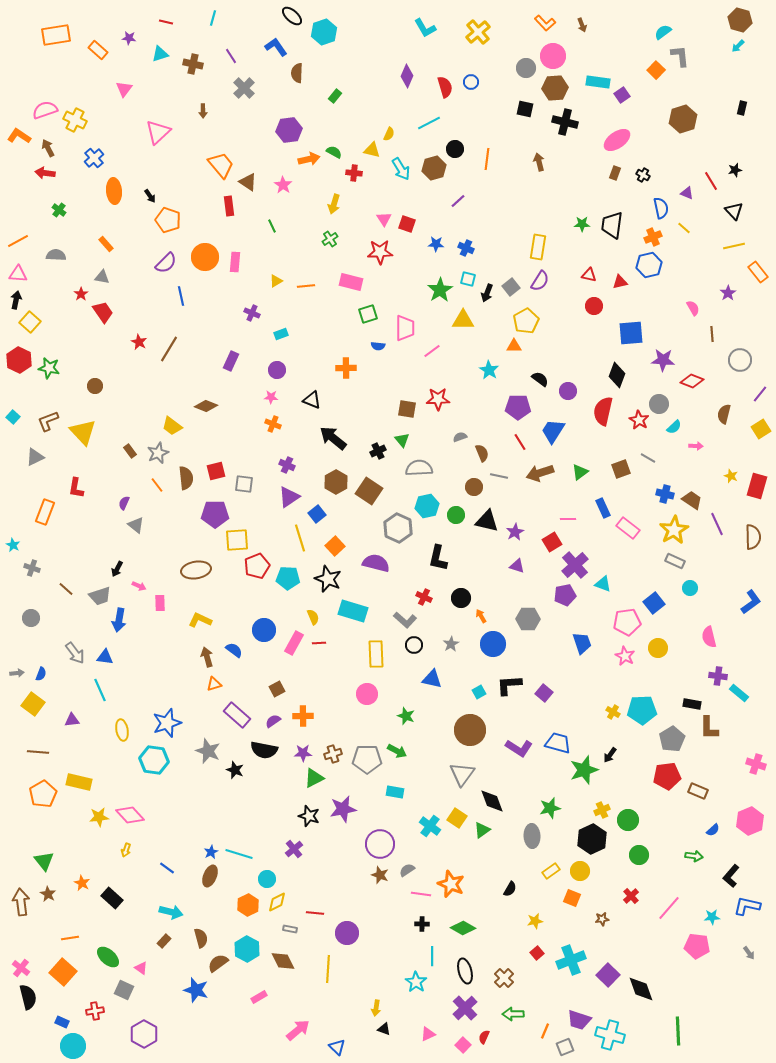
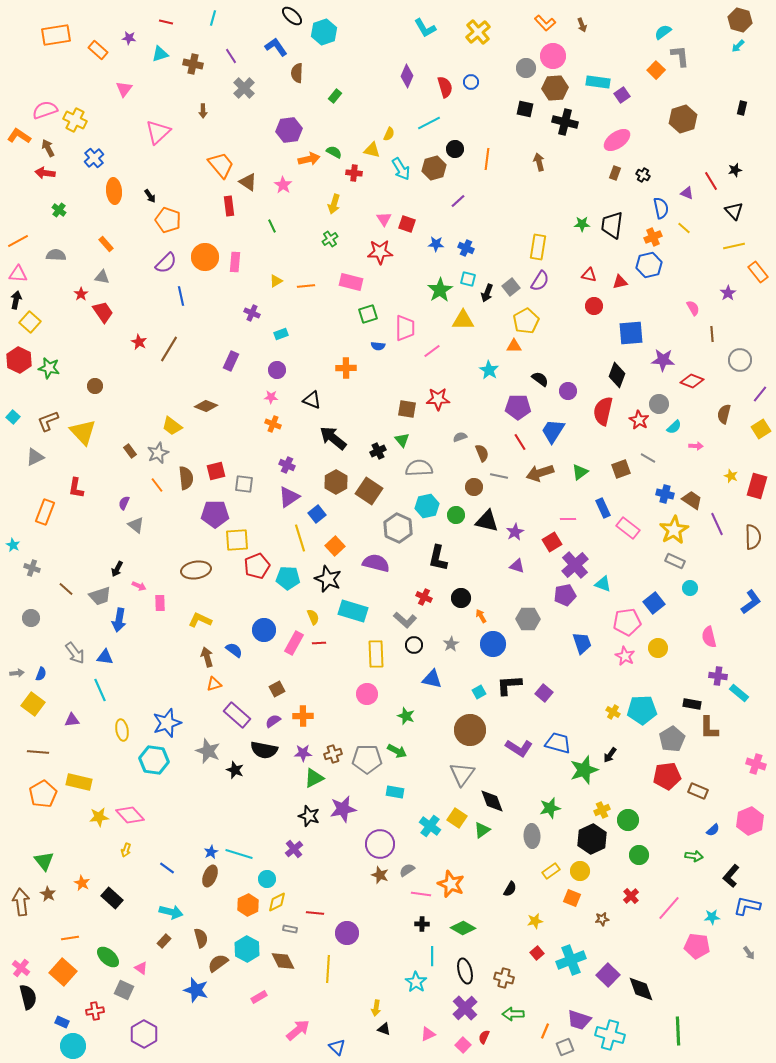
brown cross at (504, 978): rotated 30 degrees counterclockwise
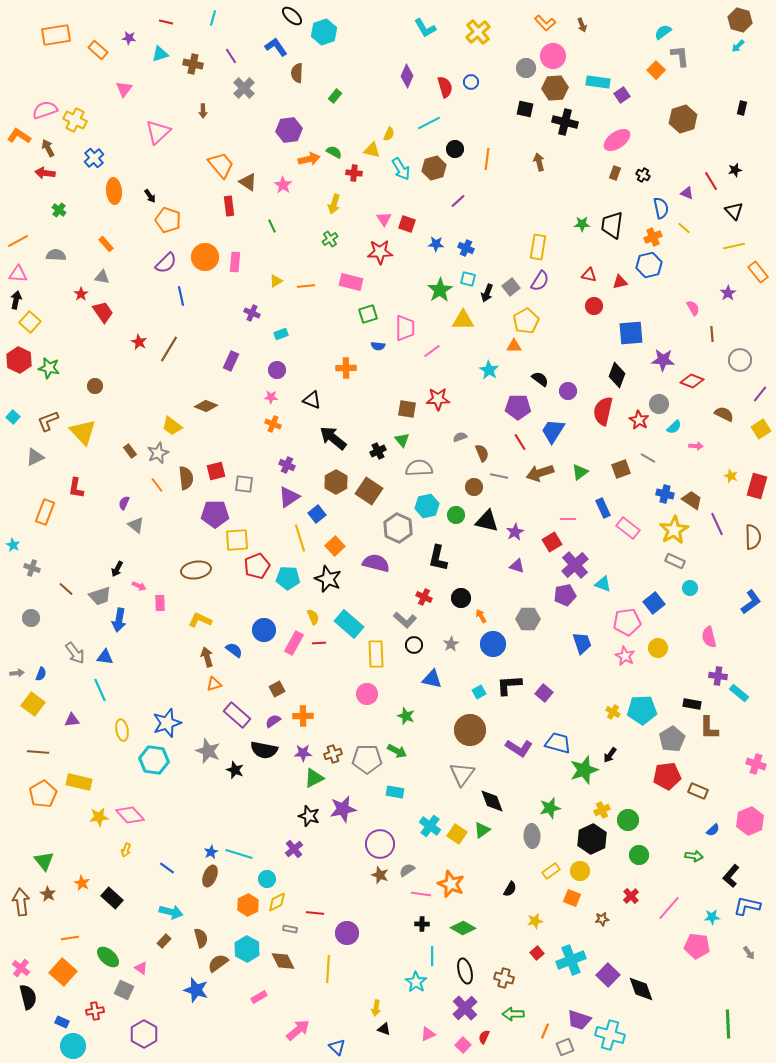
brown semicircle at (724, 414): rotated 102 degrees clockwise
cyan rectangle at (353, 611): moved 4 px left, 13 px down; rotated 24 degrees clockwise
yellow square at (457, 818): moved 16 px down
green line at (678, 1031): moved 50 px right, 7 px up
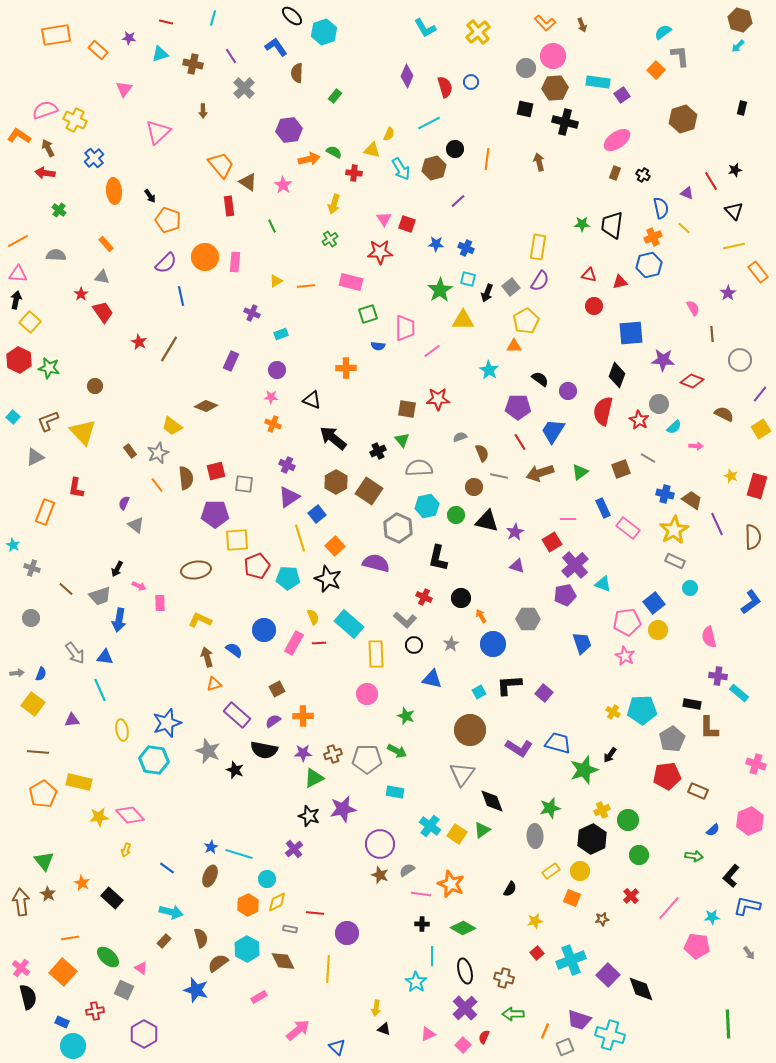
yellow circle at (658, 648): moved 18 px up
gray ellipse at (532, 836): moved 3 px right
blue star at (211, 852): moved 5 px up
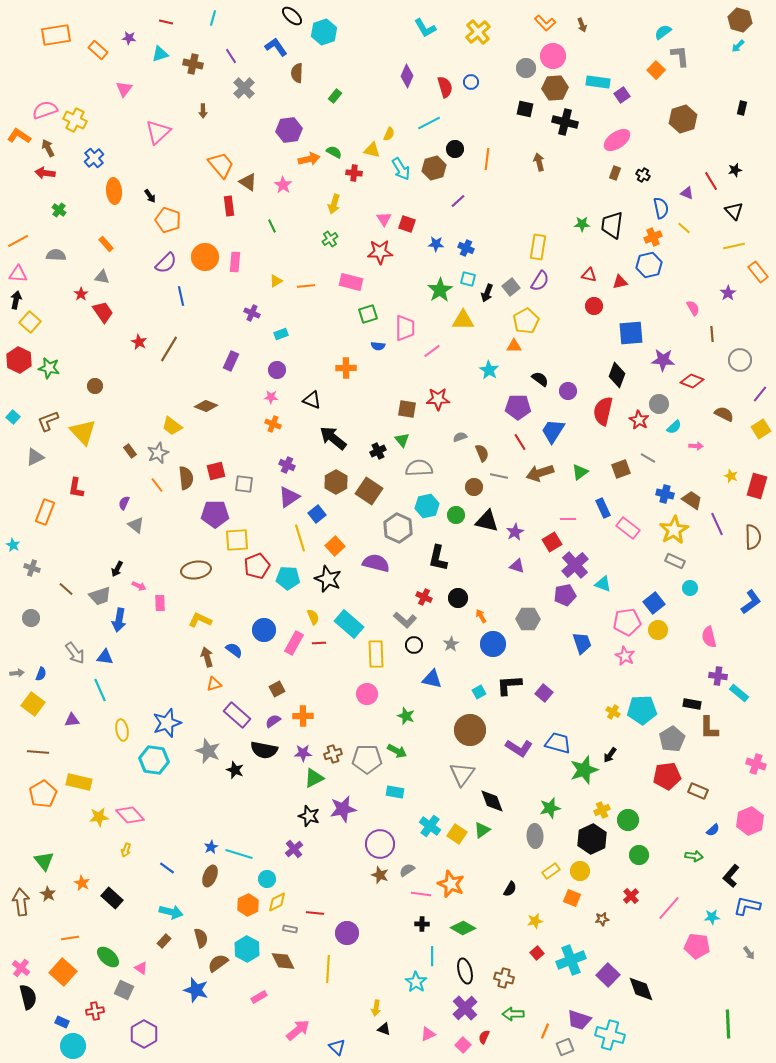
black circle at (461, 598): moved 3 px left
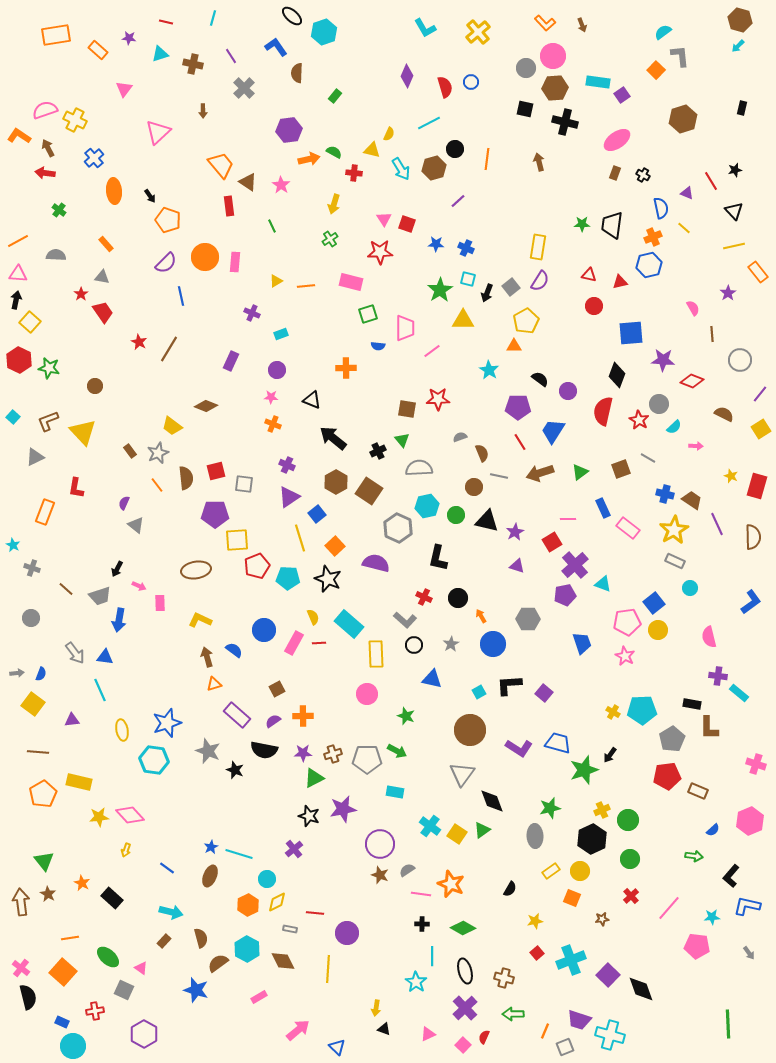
pink star at (283, 185): moved 2 px left
green circle at (639, 855): moved 9 px left, 4 px down
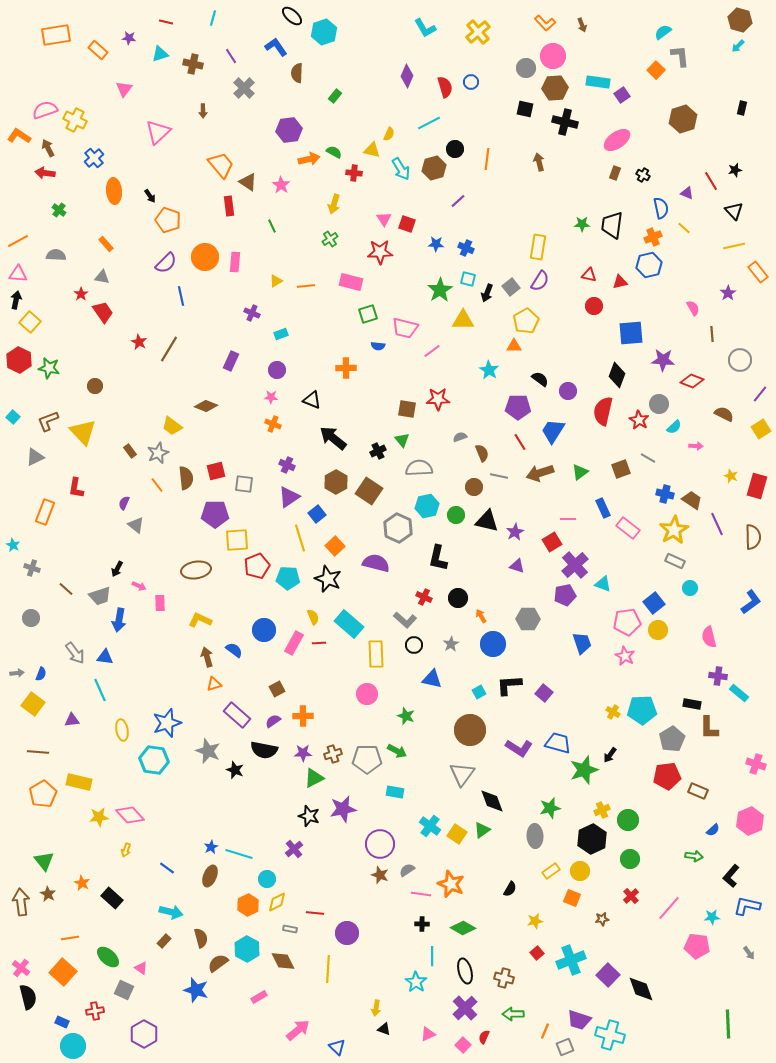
pink trapezoid at (405, 328): rotated 104 degrees clockwise
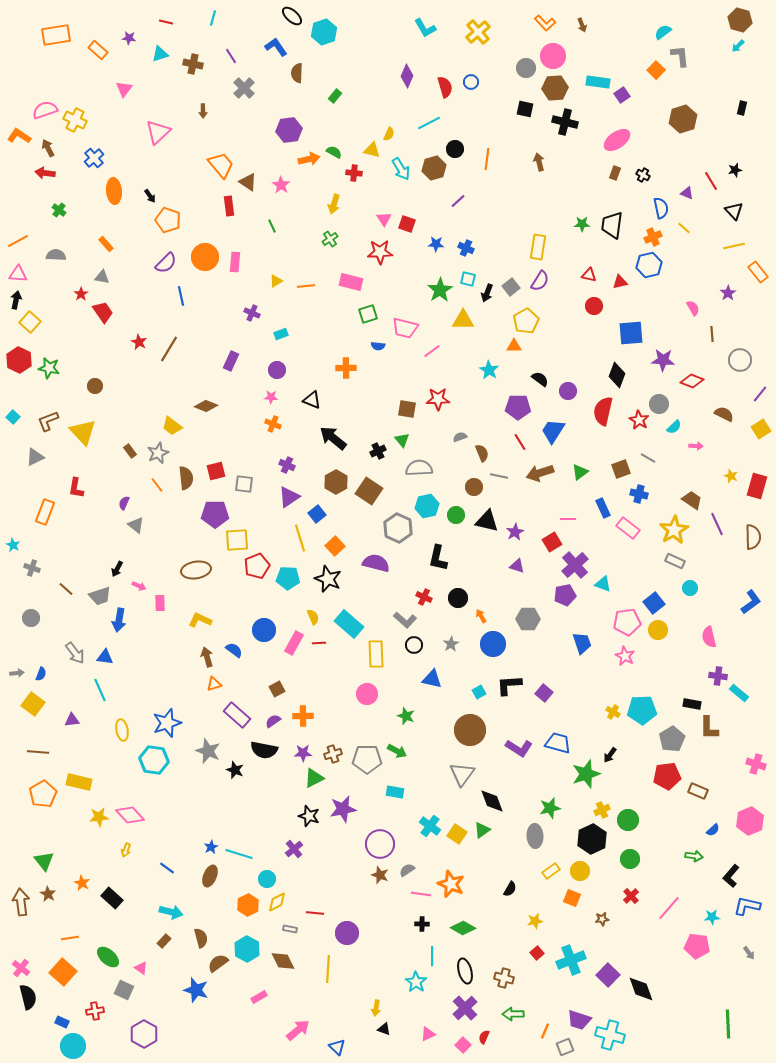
blue cross at (665, 494): moved 26 px left
green star at (584, 770): moved 2 px right, 4 px down
